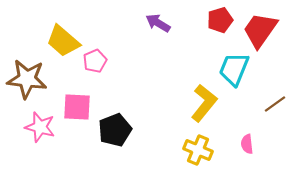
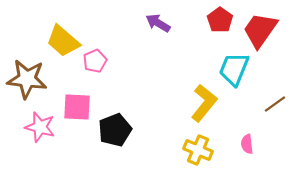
red pentagon: rotated 20 degrees counterclockwise
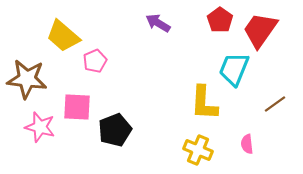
yellow trapezoid: moved 5 px up
yellow L-shape: rotated 144 degrees clockwise
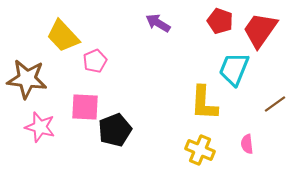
red pentagon: moved 1 px down; rotated 15 degrees counterclockwise
yellow trapezoid: rotated 6 degrees clockwise
pink square: moved 8 px right
yellow cross: moved 2 px right
